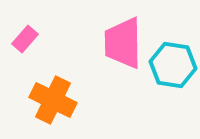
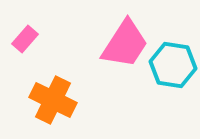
pink trapezoid: moved 2 px right, 1 px down; rotated 146 degrees counterclockwise
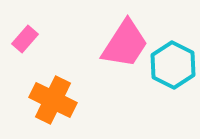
cyan hexagon: rotated 18 degrees clockwise
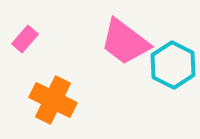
pink trapezoid: moved 2 px up; rotated 94 degrees clockwise
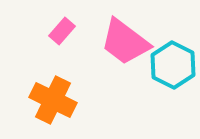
pink rectangle: moved 37 px right, 8 px up
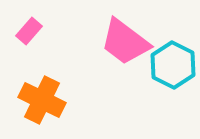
pink rectangle: moved 33 px left
orange cross: moved 11 px left
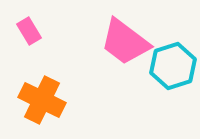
pink rectangle: rotated 72 degrees counterclockwise
cyan hexagon: moved 1 px down; rotated 15 degrees clockwise
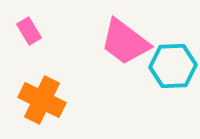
cyan hexagon: rotated 15 degrees clockwise
